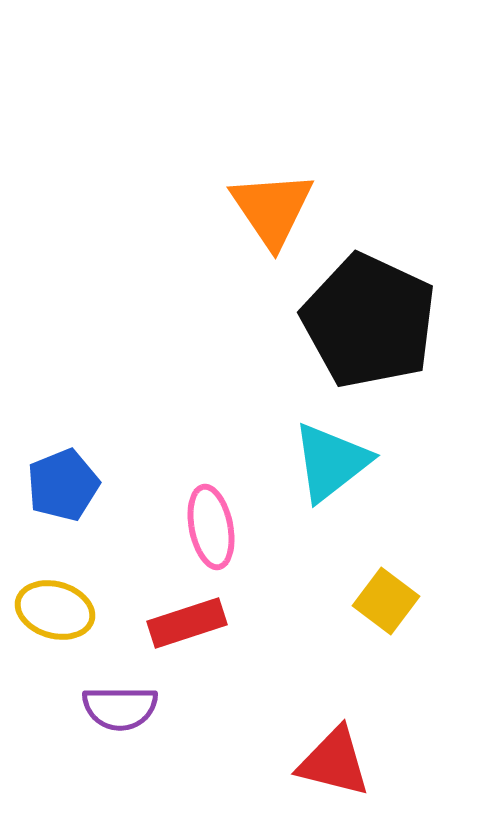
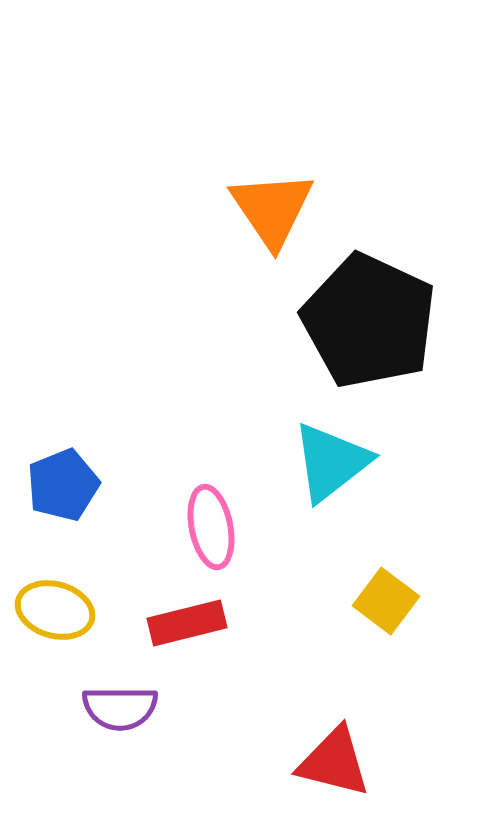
red rectangle: rotated 4 degrees clockwise
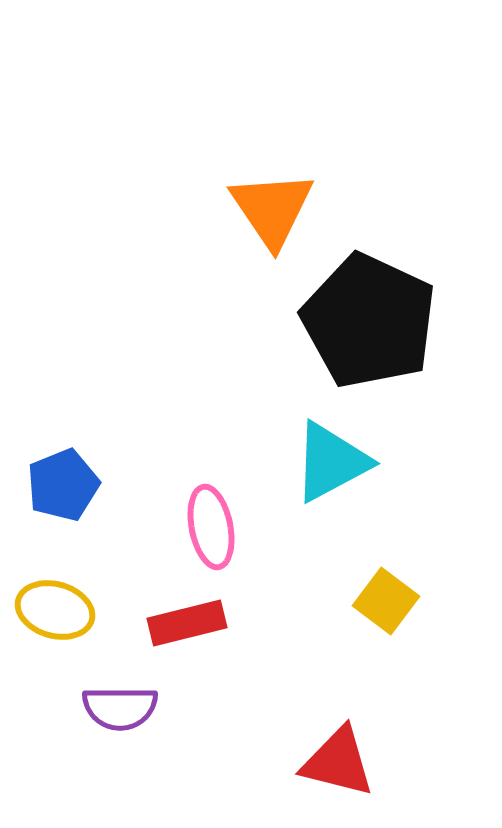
cyan triangle: rotated 10 degrees clockwise
red triangle: moved 4 px right
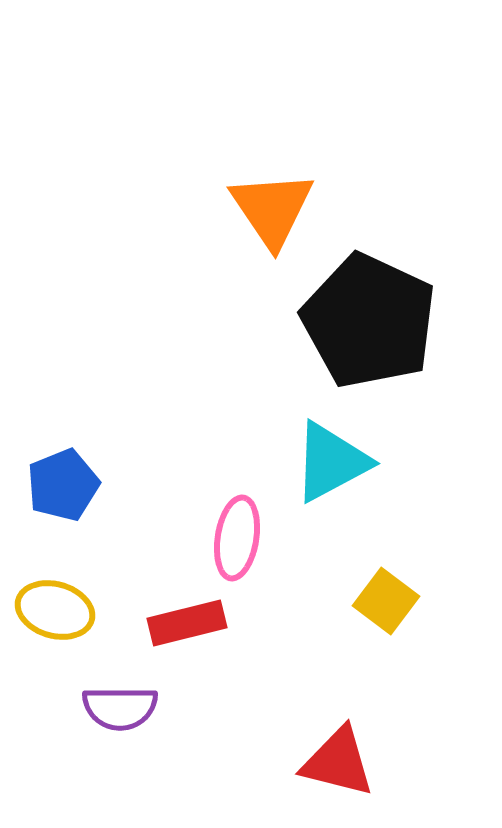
pink ellipse: moved 26 px right, 11 px down; rotated 20 degrees clockwise
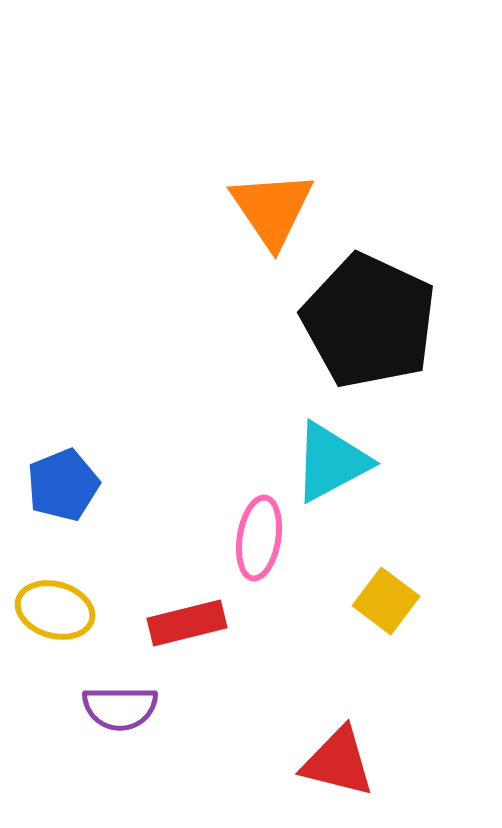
pink ellipse: moved 22 px right
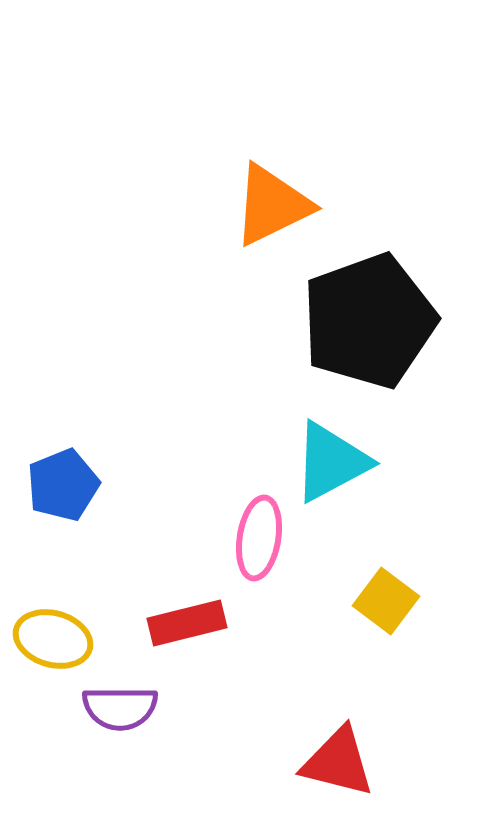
orange triangle: moved 4 px up; rotated 38 degrees clockwise
black pentagon: rotated 27 degrees clockwise
yellow ellipse: moved 2 px left, 29 px down
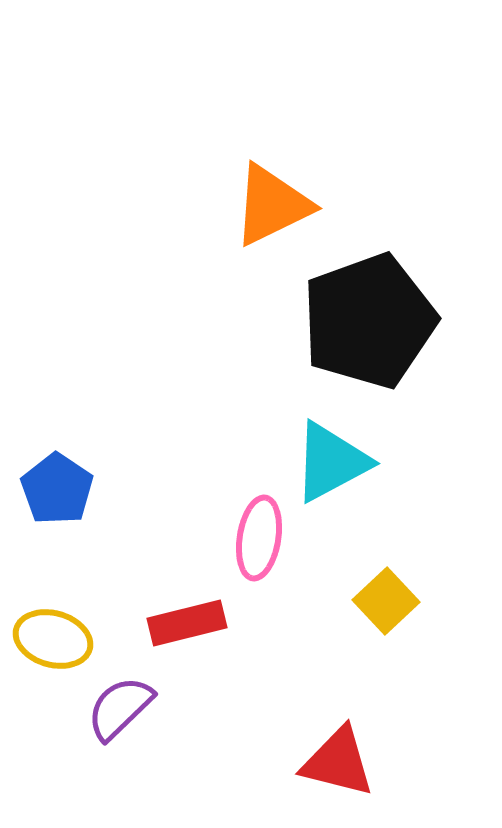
blue pentagon: moved 6 px left, 4 px down; rotated 16 degrees counterclockwise
yellow square: rotated 10 degrees clockwise
purple semicircle: rotated 136 degrees clockwise
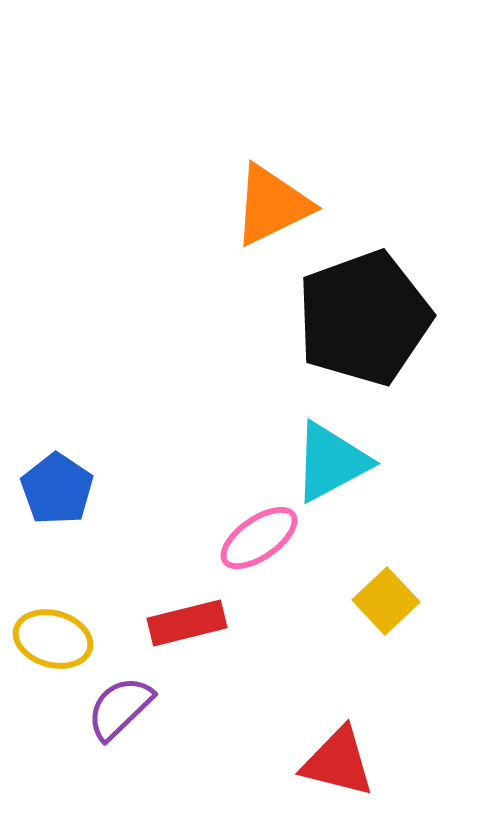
black pentagon: moved 5 px left, 3 px up
pink ellipse: rotated 46 degrees clockwise
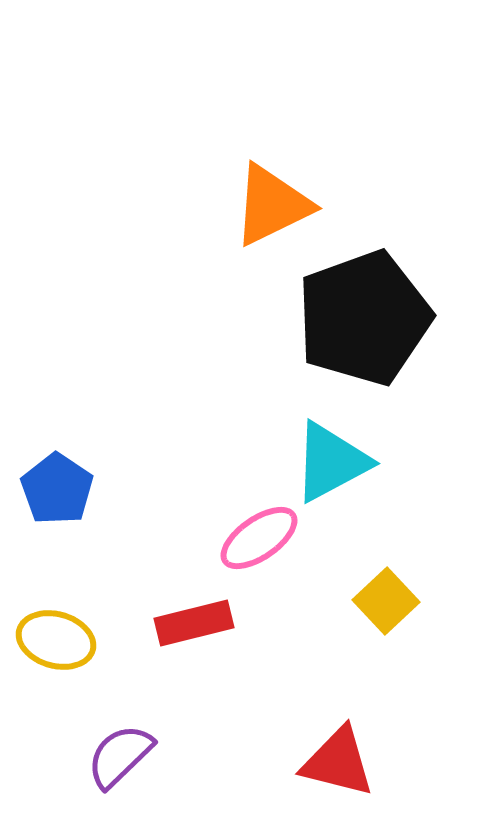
red rectangle: moved 7 px right
yellow ellipse: moved 3 px right, 1 px down
purple semicircle: moved 48 px down
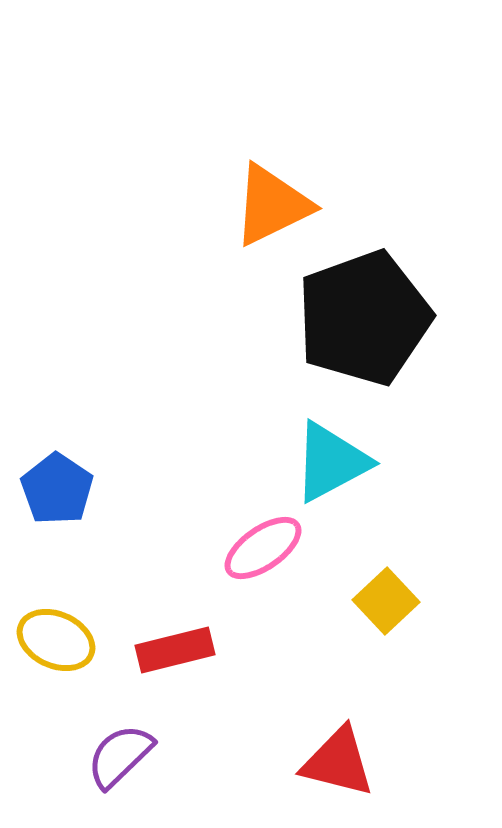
pink ellipse: moved 4 px right, 10 px down
red rectangle: moved 19 px left, 27 px down
yellow ellipse: rotated 8 degrees clockwise
